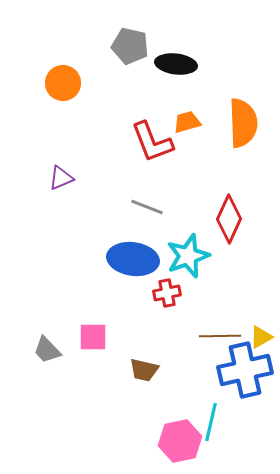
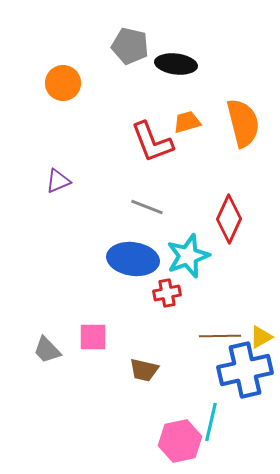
orange semicircle: rotated 12 degrees counterclockwise
purple triangle: moved 3 px left, 3 px down
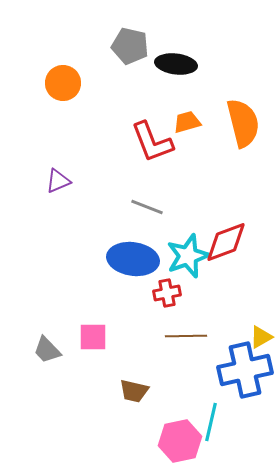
red diamond: moved 3 px left, 23 px down; rotated 45 degrees clockwise
brown line: moved 34 px left
brown trapezoid: moved 10 px left, 21 px down
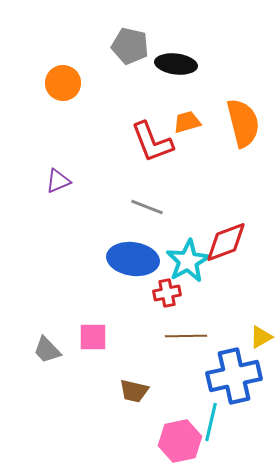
cyan star: moved 5 px down; rotated 9 degrees counterclockwise
blue cross: moved 11 px left, 6 px down
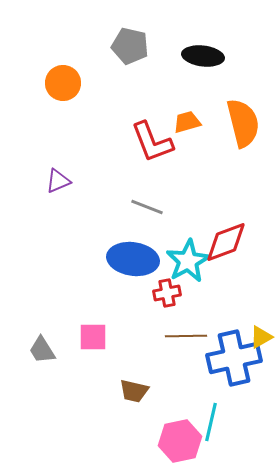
black ellipse: moved 27 px right, 8 px up
gray trapezoid: moved 5 px left; rotated 12 degrees clockwise
blue cross: moved 18 px up
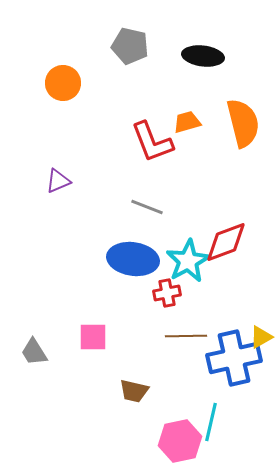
gray trapezoid: moved 8 px left, 2 px down
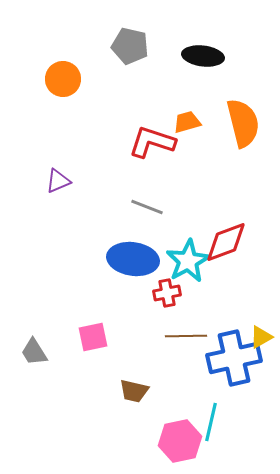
orange circle: moved 4 px up
red L-shape: rotated 129 degrees clockwise
pink square: rotated 12 degrees counterclockwise
